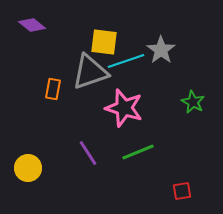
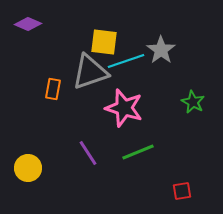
purple diamond: moved 4 px left, 1 px up; rotated 16 degrees counterclockwise
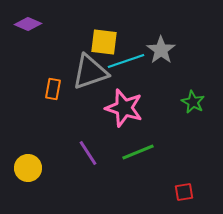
red square: moved 2 px right, 1 px down
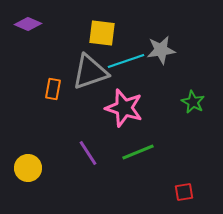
yellow square: moved 2 px left, 9 px up
gray star: rotated 28 degrees clockwise
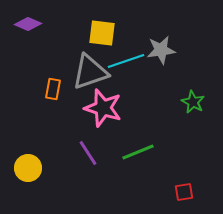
pink star: moved 21 px left
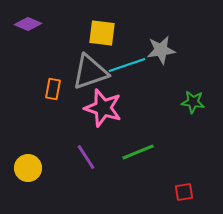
cyan line: moved 1 px right, 4 px down
green star: rotated 20 degrees counterclockwise
purple line: moved 2 px left, 4 px down
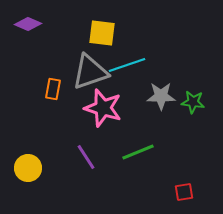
gray star: moved 46 px down; rotated 8 degrees clockwise
